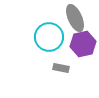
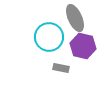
purple hexagon: moved 2 px down; rotated 25 degrees clockwise
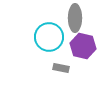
gray ellipse: rotated 24 degrees clockwise
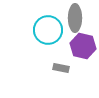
cyan circle: moved 1 px left, 7 px up
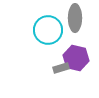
purple hexagon: moved 7 px left, 12 px down
gray rectangle: rotated 28 degrees counterclockwise
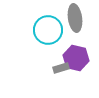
gray ellipse: rotated 8 degrees counterclockwise
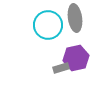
cyan circle: moved 5 px up
purple hexagon: rotated 25 degrees counterclockwise
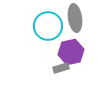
cyan circle: moved 1 px down
purple hexagon: moved 5 px left, 6 px up
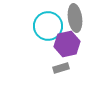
purple hexagon: moved 4 px left, 8 px up
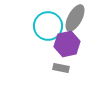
gray ellipse: rotated 36 degrees clockwise
gray rectangle: rotated 28 degrees clockwise
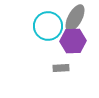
purple hexagon: moved 6 px right, 3 px up; rotated 10 degrees clockwise
gray rectangle: rotated 14 degrees counterclockwise
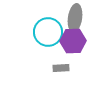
gray ellipse: rotated 20 degrees counterclockwise
cyan circle: moved 6 px down
